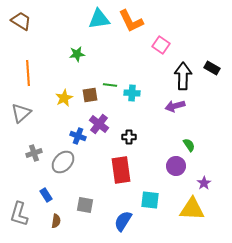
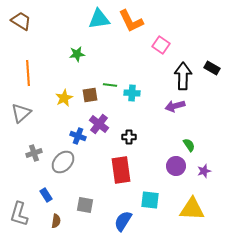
purple star: moved 12 px up; rotated 16 degrees clockwise
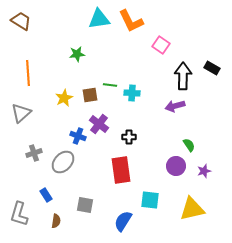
yellow triangle: rotated 16 degrees counterclockwise
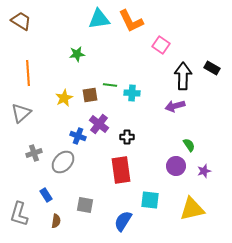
black cross: moved 2 px left
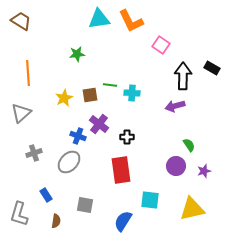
gray ellipse: moved 6 px right
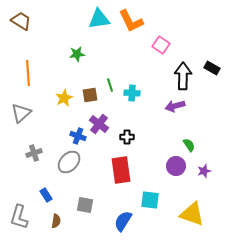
green line: rotated 64 degrees clockwise
yellow triangle: moved 5 px down; rotated 32 degrees clockwise
gray L-shape: moved 3 px down
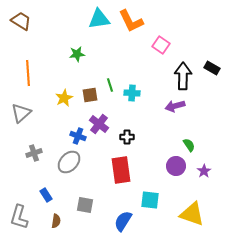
purple star: rotated 16 degrees counterclockwise
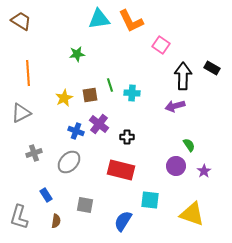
gray triangle: rotated 15 degrees clockwise
blue cross: moved 2 px left, 5 px up
red rectangle: rotated 68 degrees counterclockwise
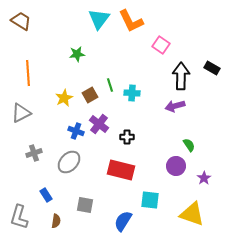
cyan triangle: rotated 45 degrees counterclockwise
black arrow: moved 2 px left
brown square: rotated 21 degrees counterclockwise
purple star: moved 7 px down
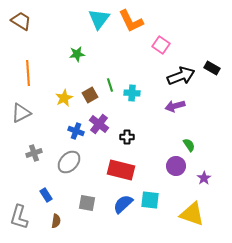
black arrow: rotated 68 degrees clockwise
gray square: moved 2 px right, 2 px up
blue semicircle: moved 17 px up; rotated 15 degrees clockwise
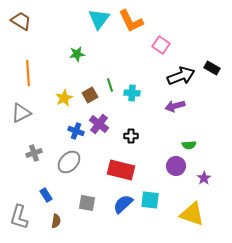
black cross: moved 4 px right, 1 px up
green semicircle: rotated 120 degrees clockwise
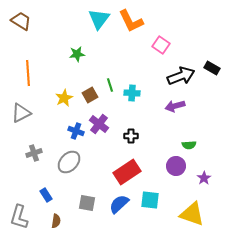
red rectangle: moved 6 px right, 2 px down; rotated 48 degrees counterclockwise
blue semicircle: moved 4 px left
